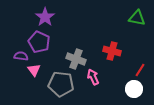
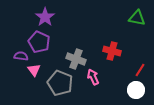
gray pentagon: moved 1 px left, 1 px up; rotated 15 degrees clockwise
white circle: moved 2 px right, 1 px down
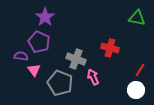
red cross: moved 2 px left, 3 px up
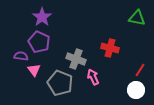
purple star: moved 3 px left
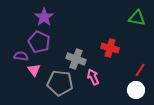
purple star: moved 2 px right
gray pentagon: rotated 15 degrees counterclockwise
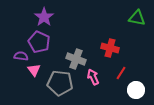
red line: moved 19 px left, 3 px down
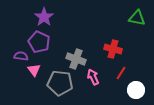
red cross: moved 3 px right, 1 px down
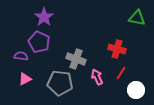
red cross: moved 4 px right
pink triangle: moved 9 px left, 9 px down; rotated 40 degrees clockwise
pink arrow: moved 4 px right
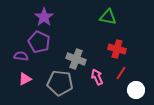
green triangle: moved 29 px left, 1 px up
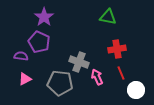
red cross: rotated 24 degrees counterclockwise
gray cross: moved 3 px right, 3 px down
red line: rotated 56 degrees counterclockwise
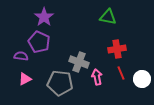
pink arrow: rotated 14 degrees clockwise
white circle: moved 6 px right, 11 px up
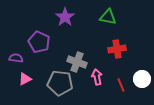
purple star: moved 21 px right
purple semicircle: moved 5 px left, 2 px down
gray cross: moved 2 px left
red line: moved 12 px down
